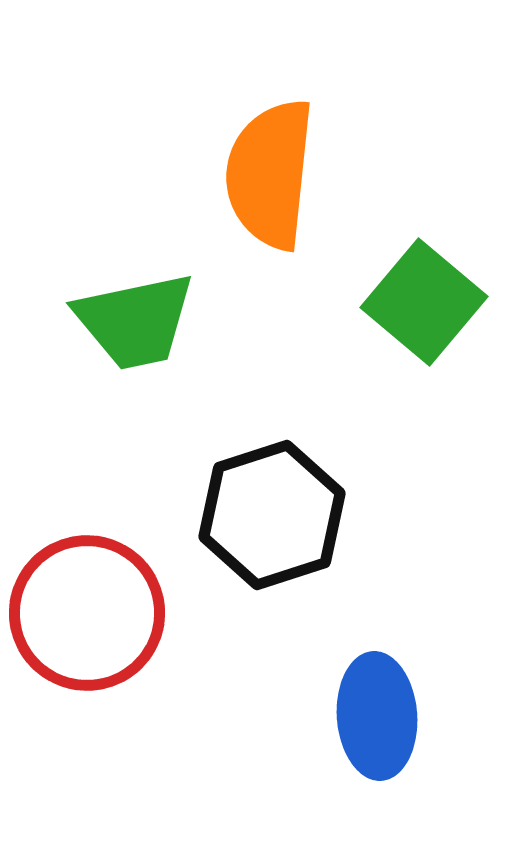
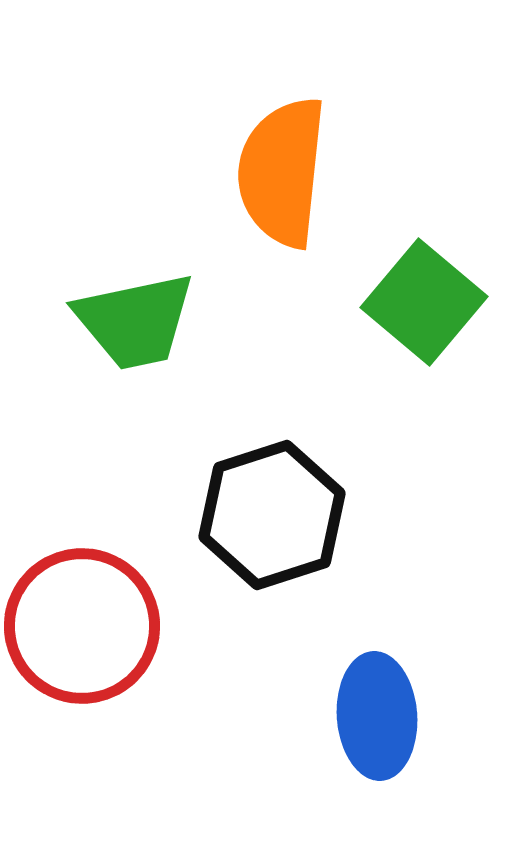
orange semicircle: moved 12 px right, 2 px up
red circle: moved 5 px left, 13 px down
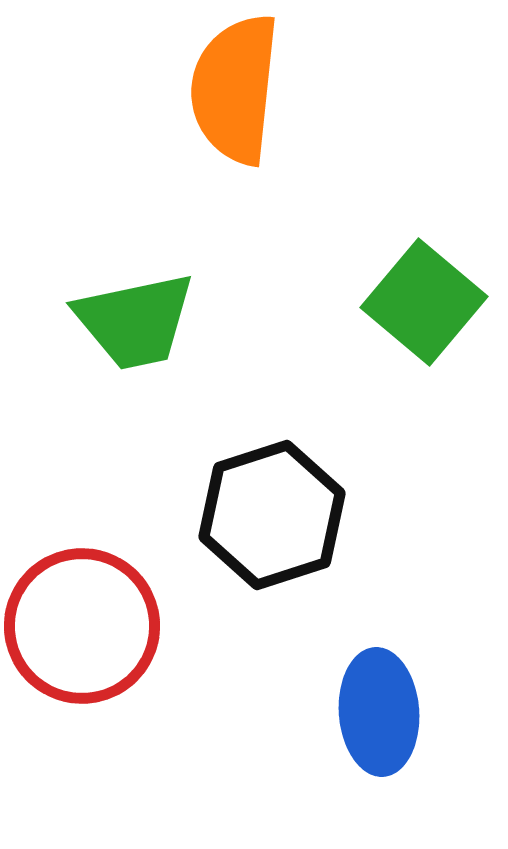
orange semicircle: moved 47 px left, 83 px up
blue ellipse: moved 2 px right, 4 px up
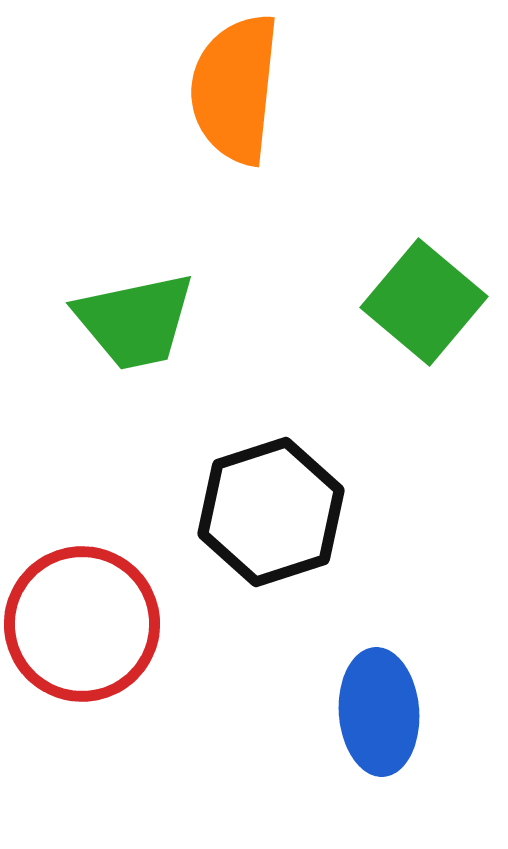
black hexagon: moved 1 px left, 3 px up
red circle: moved 2 px up
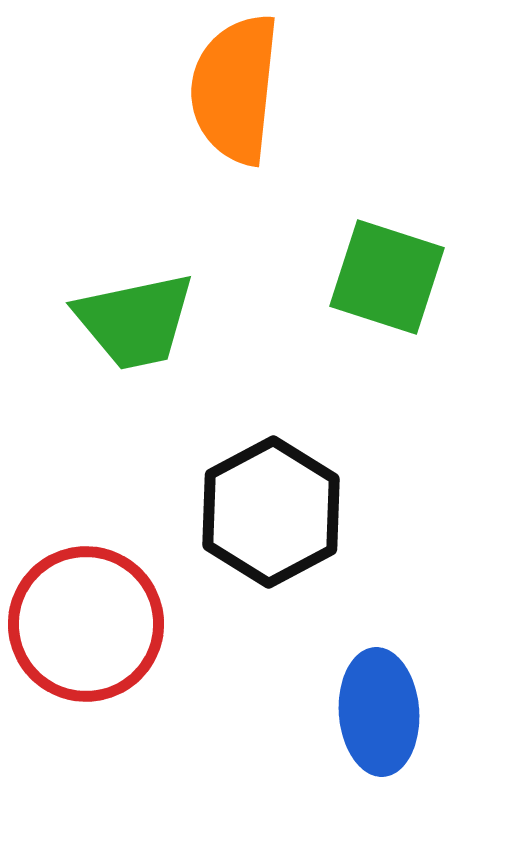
green square: moved 37 px left, 25 px up; rotated 22 degrees counterclockwise
black hexagon: rotated 10 degrees counterclockwise
red circle: moved 4 px right
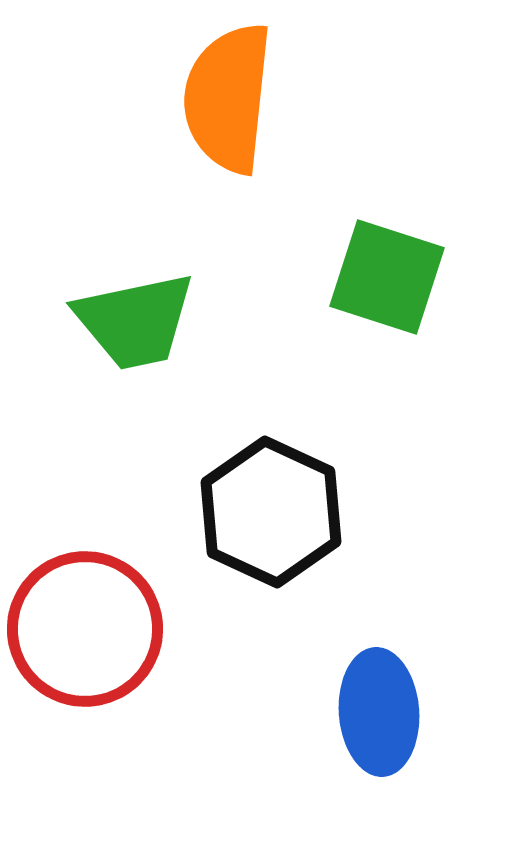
orange semicircle: moved 7 px left, 9 px down
black hexagon: rotated 7 degrees counterclockwise
red circle: moved 1 px left, 5 px down
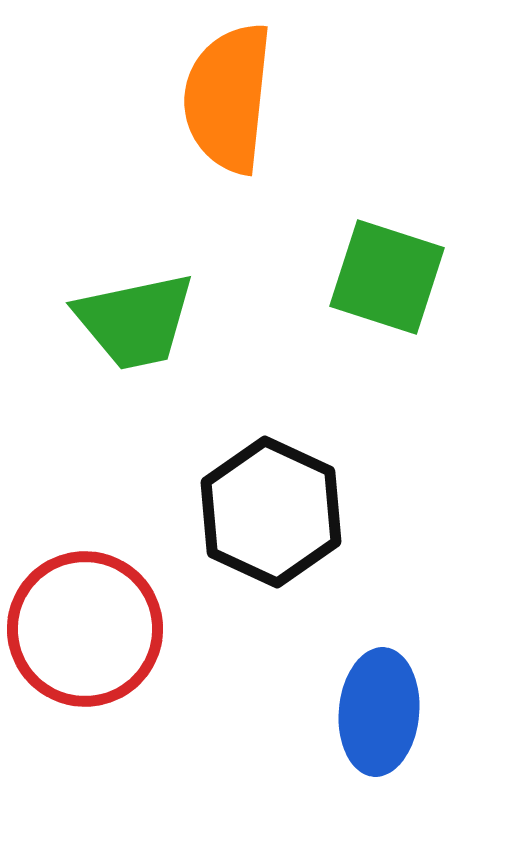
blue ellipse: rotated 9 degrees clockwise
